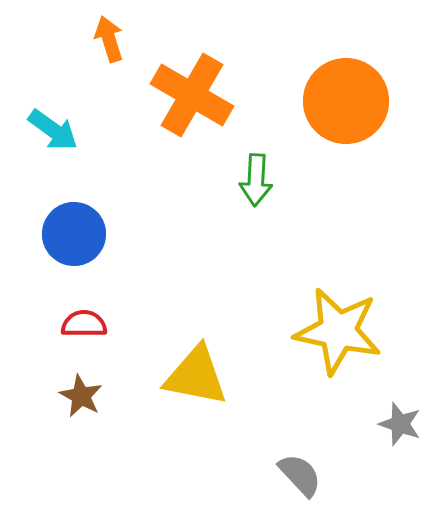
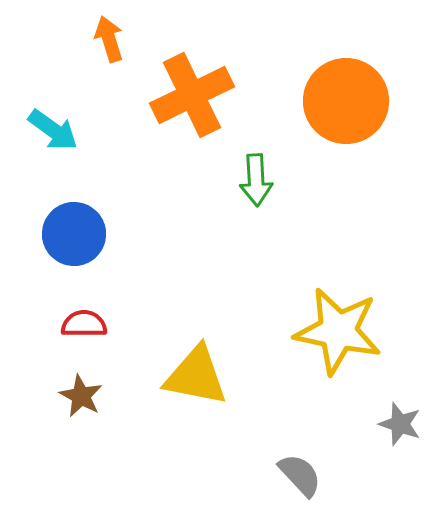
orange cross: rotated 34 degrees clockwise
green arrow: rotated 6 degrees counterclockwise
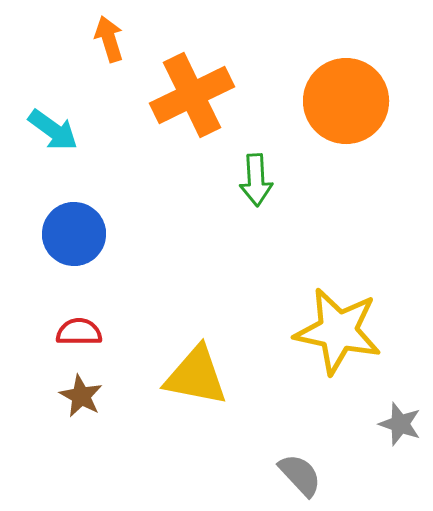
red semicircle: moved 5 px left, 8 px down
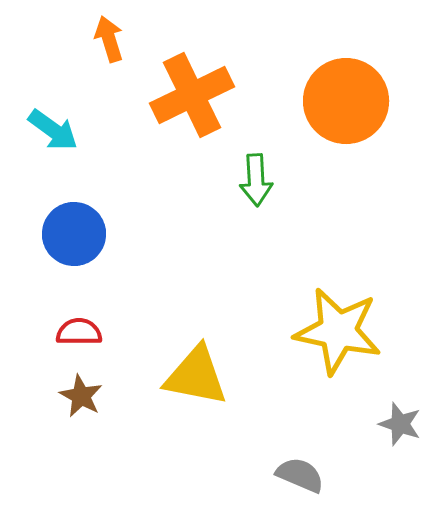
gray semicircle: rotated 24 degrees counterclockwise
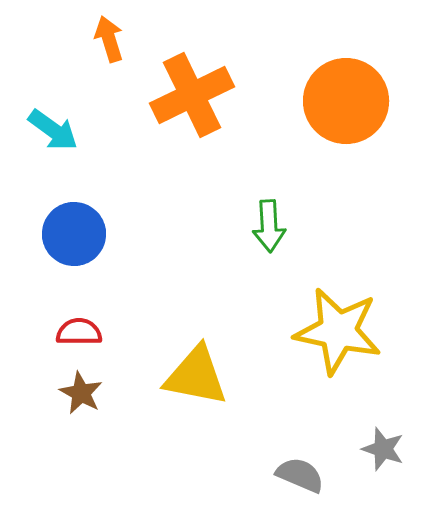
green arrow: moved 13 px right, 46 px down
brown star: moved 3 px up
gray star: moved 17 px left, 25 px down
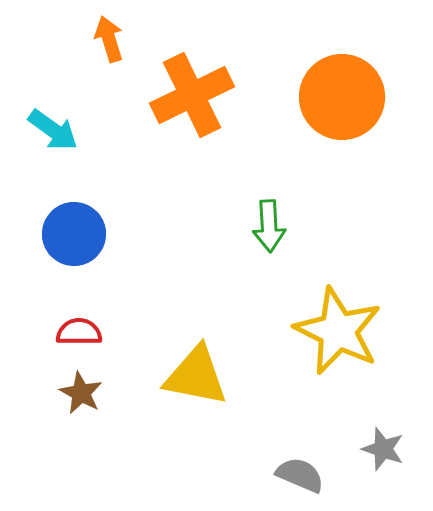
orange circle: moved 4 px left, 4 px up
yellow star: rotated 14 degrees clockwise
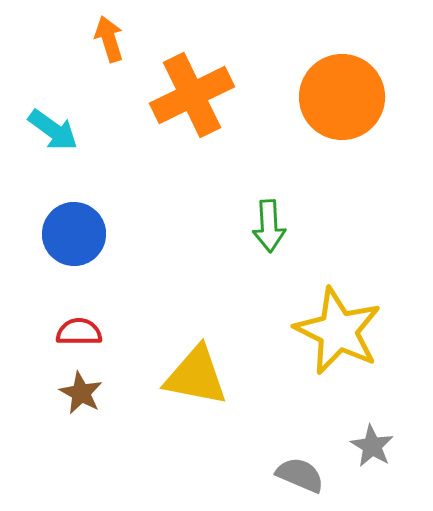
gray star: moved 11 px left, 3 px up; rotated 12 degrees clockwise
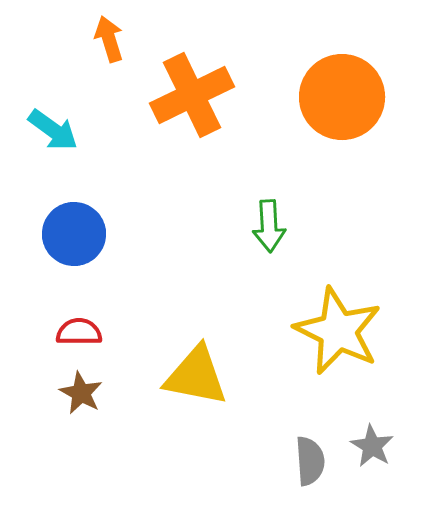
gray semicircle: moved 10 px right, 14 px up; rotated 63 degrees clockwise
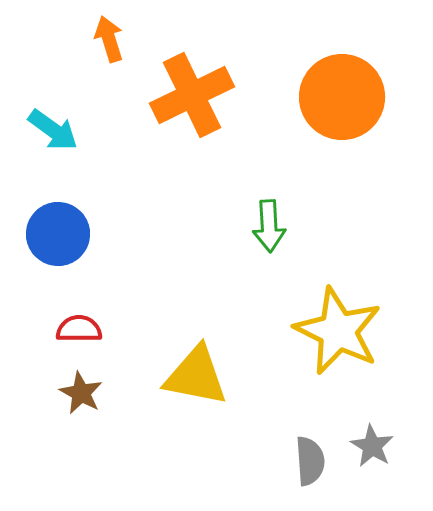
blue circle: moved 16 px left
red semicircle: moved 3 px up
